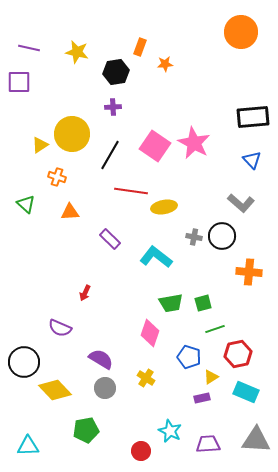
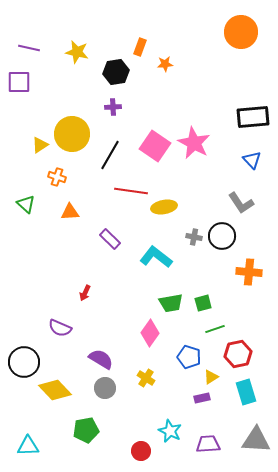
gray L-shape at (241, 203): rotated 16 degrees clockwise
pink diamond at (150, 333): rotated 16 degrees clockwise
cyan rectangle at (246, 392): rotated 50 degrees clockwise
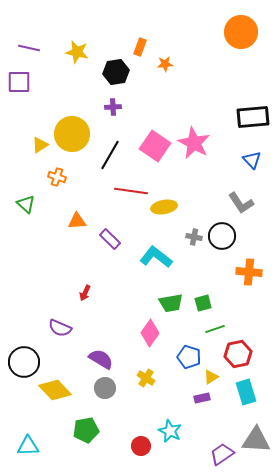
orange triangle at (70, 212): moved 7 px right, 9 px down
purple trapezoid at (208, 444): moved 14 px right, 10 px down; rotated 30 degrees counterclockwise
red circle at (141, 451): moved 5 px up
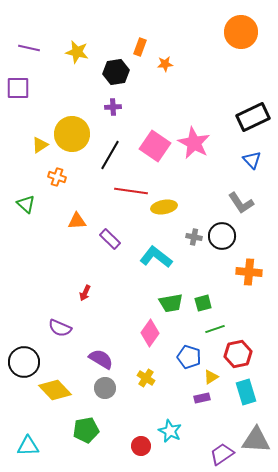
purple square at (19, 82): moved 1 px left, 6 px down
black rectangle at (253, 117): rotated 20 degrees counterclockwise
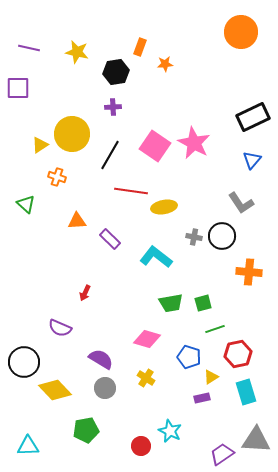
blue triangle at (252, 160): rotated 24 degrees clockwise
pink diamond at (150, 333): moved 3 px left, 6 px down; rotated 72 degrees clockwise
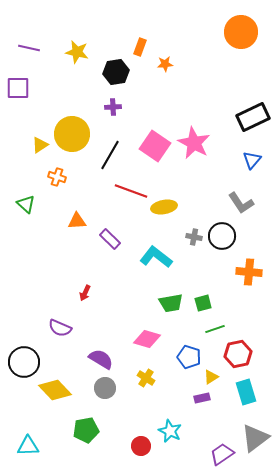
red line at (131, 191): rotated 12 degrees clockwise
gray triangle at (256, 440): moved 1 px left, 2 px up; rotated 40 degrees counterclockwise
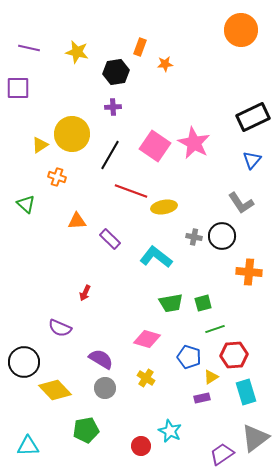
orange circle at (241, 32): moved 2 px up
red hexagon at (238, 354): moved 4 px left, 1 px down; rotated 8 degrees clockwise
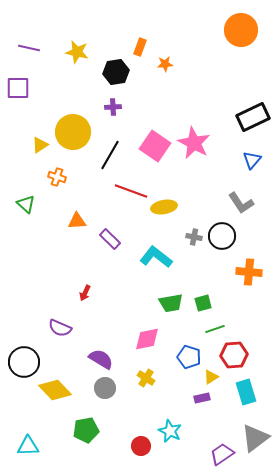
yellow circle at (72, 134): moved 1 px right, 2 px up
pink diamond at (147, 339): rotated 28 degrees counterclockwise
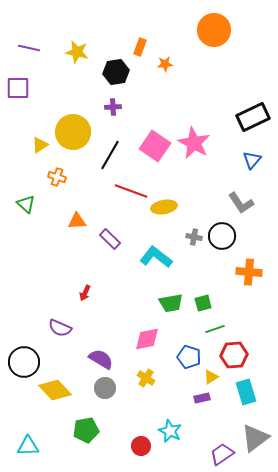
orange circle at (241, 30): moved 27 px left
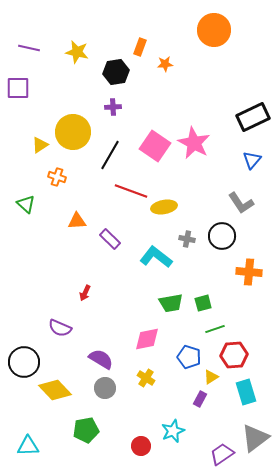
gray cross at (194, 237): moved 7 px left, 2 px down
purple rectangle at (202, 398): moved 2 px left, 1 px down; rotated 49 degrees counterclockwise
cyan star at (170, 431): moved 3 px right; rotated 25 degrees clockwise
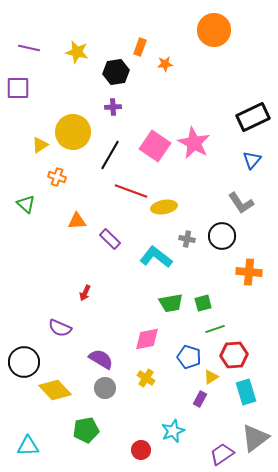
red circle at (141, 446): moved 4 px down
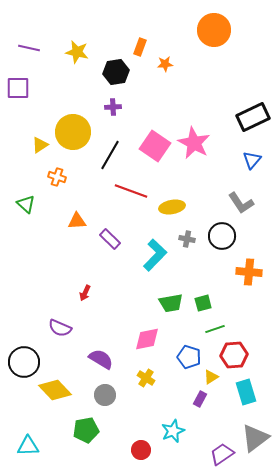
yellow ellipse at (164, 207): moved 8 px right
cyan L-shape at (156, 257): moved 1 px left, 2 px up; rotated 96 degrees clockwise
gray circle at (105, 388): moved 7 px down
